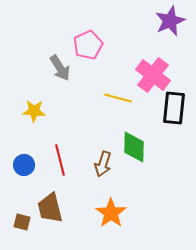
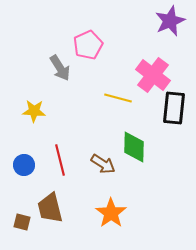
brown arrow: rotated 75 degrees counterclockwise
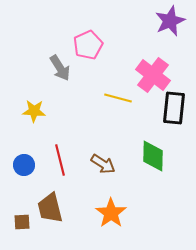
green diamond: moved 19 px right, 9 px down
brown square: rotated 18 degrees counterclockwise
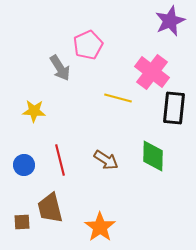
pink cross: moved 1 px left, 3 px up
brown arrow: moved 3 px right, 4 px up
orange star: moved 11 px left, 14 px down
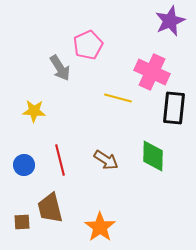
pink cross: rotated 12 degrees counterclockwise
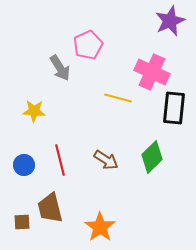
green diamond: moved 1 px left, 1 px down; rotated 44 degrees clockwise
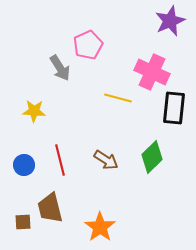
brown square: moved 1 px right
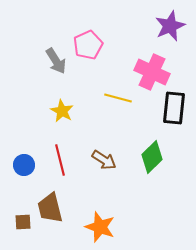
purple star: moved 5 px down
gray arrow: moved 4 px left, 7 px up
yellow star: moved 28 px right; rotated 25 degrees clockwise
brown arrow: moved 2 px left
orange star: rotated 16 degrees counterclockwise
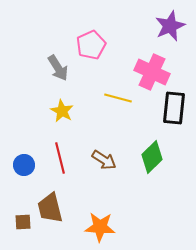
pink pentagon: moved 3 px right
gray arrow: moved 2 px right, 7 px down
red line: moved 2 px up
orange star: rotated 16 degrees counterclockwise
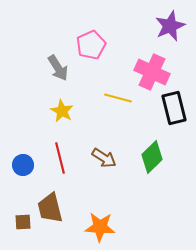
black rectangle: rotated 20 degrees counterclockwise
brown arrow: moved 2 px up
blue circle: moved 1 px left
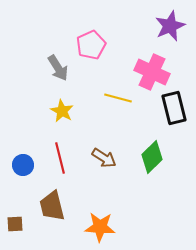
brown trapezoid: moved 2 px right, 2 px up
brown square: moved 8 px left, 2 px down
